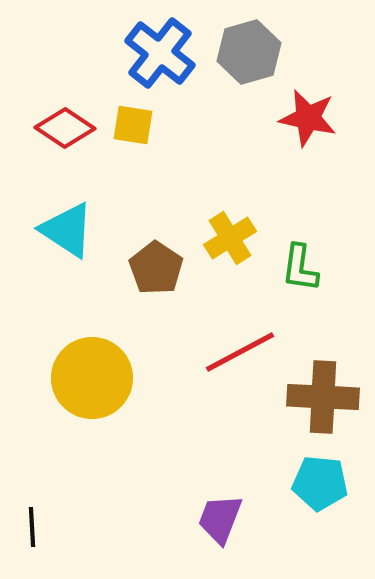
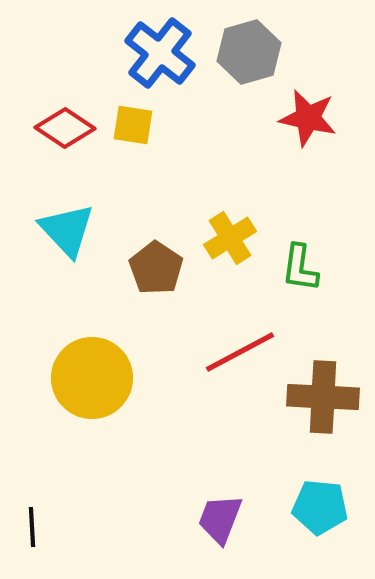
cyan triangle: rotated 14 degrees clockwise
cyan pentagon: moved 24 px down
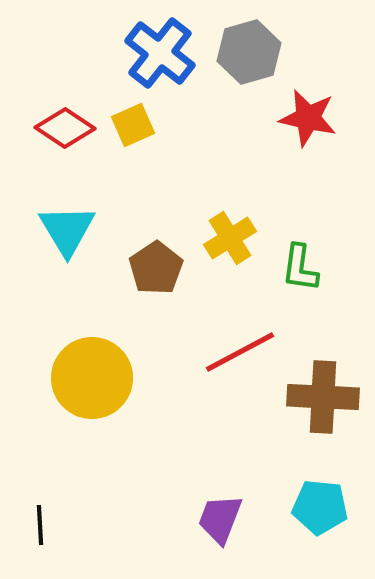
yellow square: rotated 33 degrees counterclockwise
cyan triangle: rotated 12 degrees clockwise
brown pentagon: rotated 4 degrees clockwise
black line: moved 8 px right, 2 px up
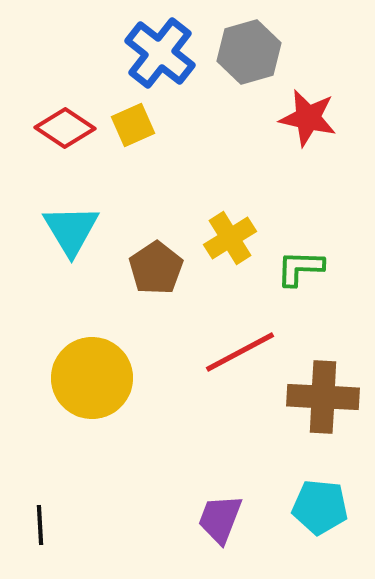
cyan triangle: moved 4 px right
green L-shape: rotated 84 degrees clockwise
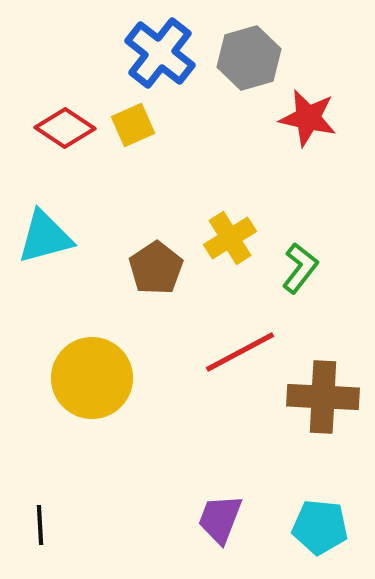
gray hexagon: moved 6 px down
cyan triangle: moved 26 px left, 7 px down; rotated 46 degrees clockwise
green L-shape: rotated 126 degrees clockwise
cyan pentagon: moved 20 px down
